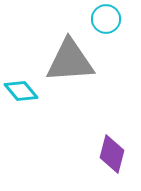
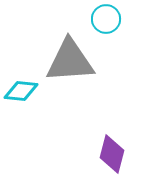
cyan diamond: rotated 44 degrees counterclockwise
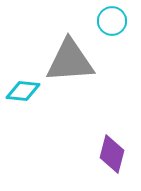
cyan circle: moved 6 px right, 2 px down
cyan diamond: moved 2 px right
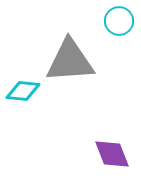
cyan circle: moved 7 px right
purple diamond: rotated 36 degrees counterclockwise
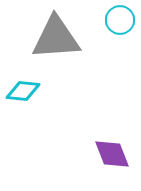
cyan circle: moved 1 px right, 1 px up
gray triangle: moved 14 px left, 23 px up
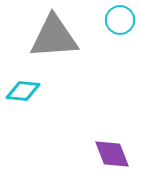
gray triangle: moved 2 px left, 1 px up
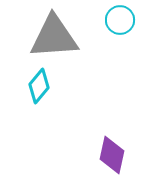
cyan diamond: moved 16 px right, 5 px up; rotated 56 degrees counterclockwise
purple diamond: moved 1 px down; rotated 33 degrees clockwise
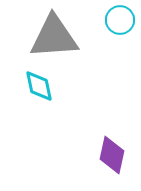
cyan diamond: rotated 52 degrees counterclockwise
